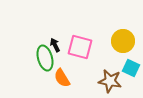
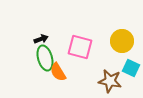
yellow circle: moved 1 px left
black arrow: moved 14 px left, 6 px up; rotated 96 degrees clockwise
orange semicircle: moved 4 px left, 6 px up
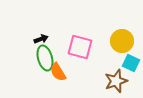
cyan square: moved 5 px up
brown star: moved 6 px right; rotated 30 degrees counterclockwise
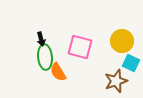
black arrow: rotated 96 degrees clockwise
green ellipse: moved 1 px up; rotated 10 degrees clockwise
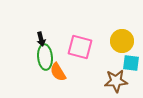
cyan square: rotated 18 degrees counterclockwise
brown star: rotated 15 degrees clockwise
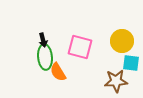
black arrow: moved 2 px right, 1 px down
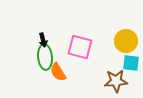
yellow circle: moved 4 px right
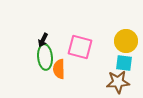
black arrow: rotated 40 degrees clockwise
cyan square: moved 7 px left
orange semicircle: moved 1 px right, 3 px up; rotated 30 degrees clockwise
brown star: moved 2 px right, 1 px down
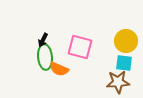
orange semicircle: rotated 66 degrees counterclockwise
